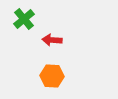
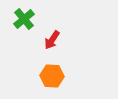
red arrow: rotated 60 degrees counterclockwise
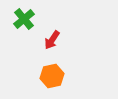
orange hexagon: rotated 15 degrees counterclockwise
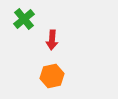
red arrow: rotated 30 degrees counterclockwise
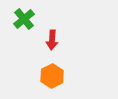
orange hexagon: rotated 15 degrees counterclockwise
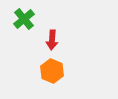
orange hexagon: moved 5 px up; rotated 10 degrees counterclockwise
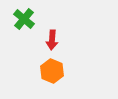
green cross: rotated 10 degrees counterclockwise
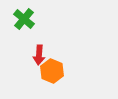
red arrow: moved 13 px left, 15 px down
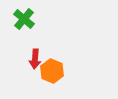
red arrow: moved 4 px left, 4 px down
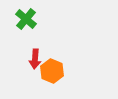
green cross: moved 2 px right
